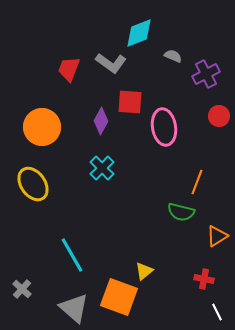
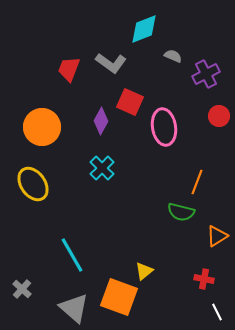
cyan diamond: moved 5 px right, 4 px up
red square: rotated 20 degrees clockwise
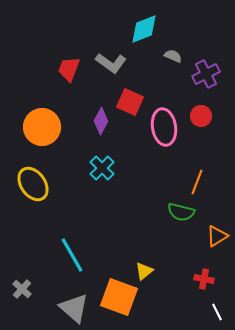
red circle: moved 18 px left
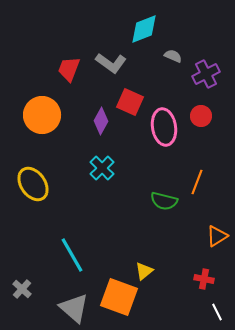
orange circle: moved 12 px up
green semicircle: moved 17 px left, 11 px up
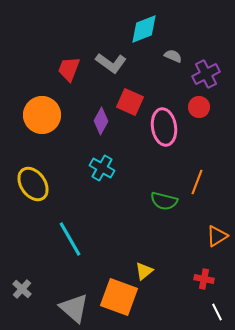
red circle: moved 2 px left, 9 px up
cyan cross: rotated 15 degrees counterclockwise
cyan line: moved 2 px left, 16 px up
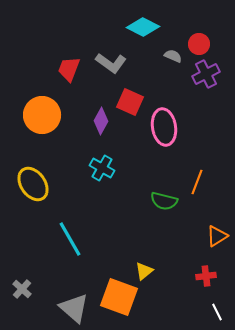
cyan diamond: moved 1 px left, 2 px up; rotated 48 degrees clockwise
red circle: moved 63 px up
red cross: moved 2 px right, 3 px up; rotated 18 degrees counterclockwise
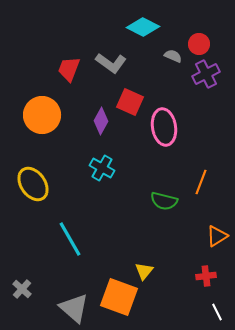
orange line: moved 4 px right
yellow triangle: rotated 12 degrees counterclockwise
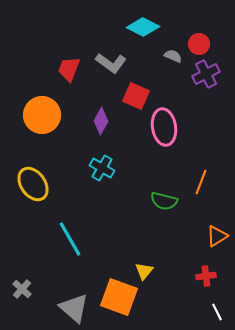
red square: moved 6 px right, 6 px up
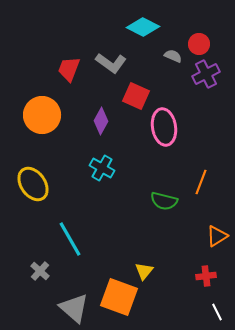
gray cross: moved 18 px right, 18 px up
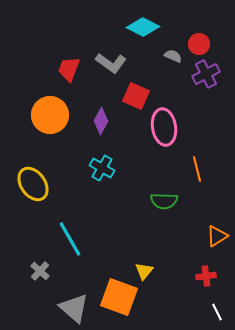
orange circle: moved 8 px right
orange line: moved 4 px left, 13 px up; rotated 35 degrees counterclockwise
green semicircle: rotated 12 degrees counterclockwise
